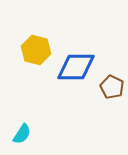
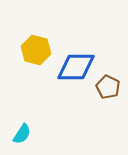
brown pentagon: moved 4 px left
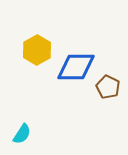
yellow hexagon: moved 1 px right; rotated 16 degrees clockwise
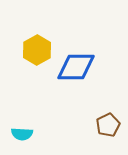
brown pentagon: moved 38 px down; rotated 20 degrees clockwise
cyan semicircle: rotated 60 degrees clockwise
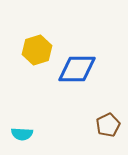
yellow hexagon: rotated 12 degrees clockwise
blue diamond: moved 1 px right, 2 px down
